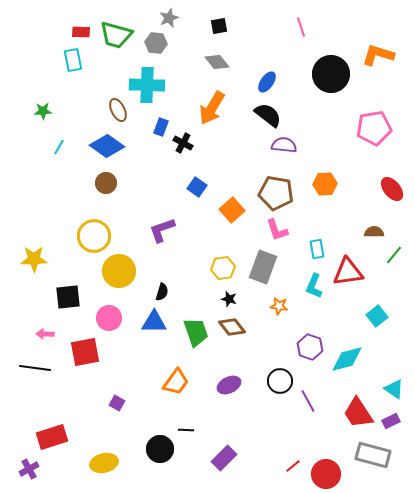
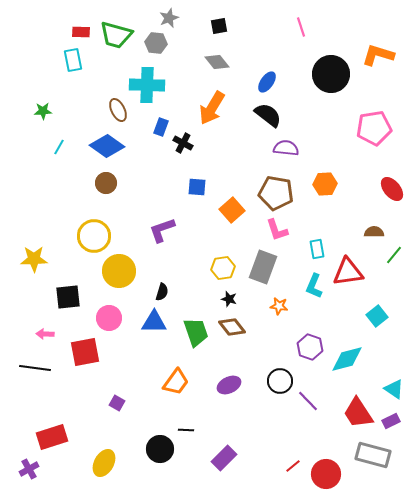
purple semicircle at (284, 145): moved 2 px right, 3 px down
blue square at (197, 187): rotated 30 degrees counterclockwise
purple line at (308, 401): rotated 15 degrees counterclockwise
yellow ellipse at (104, 463): rotated 48 degrees counterclockwise
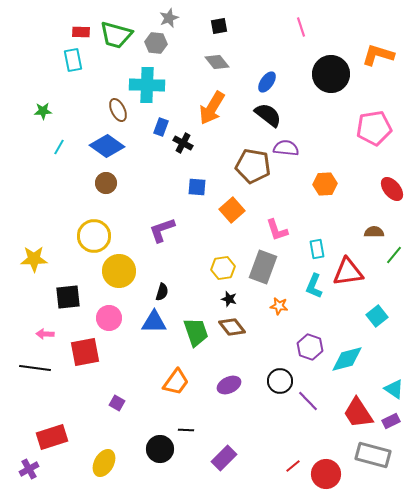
brown pentagon at (276, 193): moved 23 px left, 27 px up
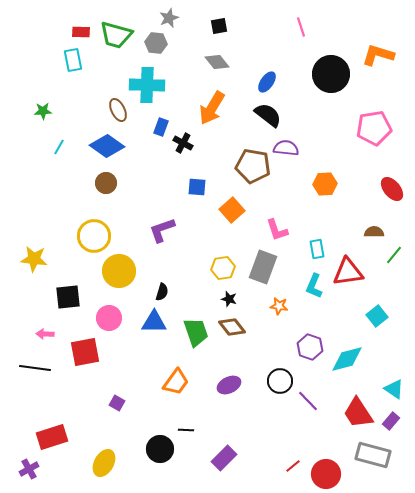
yellow star at (34, 259): rotated 8 degrees clockwise
purple rectangle at (391, 421): rotated 24 degrees counterclockwise
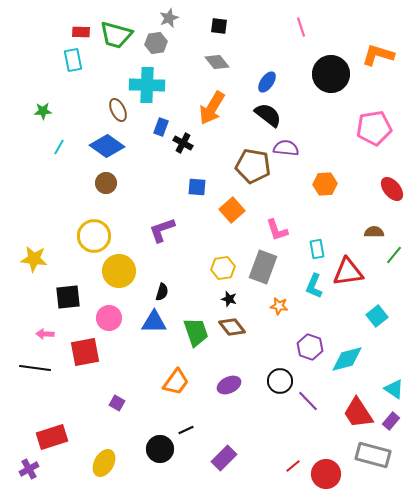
black square at (219, 26): rotated 18 degrees clockwise
gray hexagon at (156, 43): rotated 15 degrees counterclockwise
black line at (186, 430): rotated 28 degrees counterclockwise
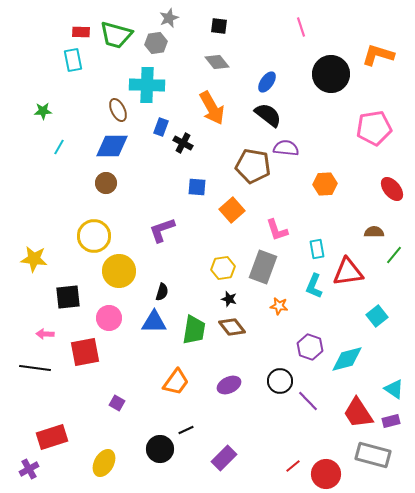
orange arrow at (212, 108): rotated 60 degrees counterclockwise
blue diamond at (107, 146): moved 5 px right; rotated 36 degrees counterclockwise
green trapezoid at (196, 332): moved 2 px left, 2 px up; rotated 28 degrees clockwise
purple rectangle at (391, 421): rotated 36 degrees clockwise
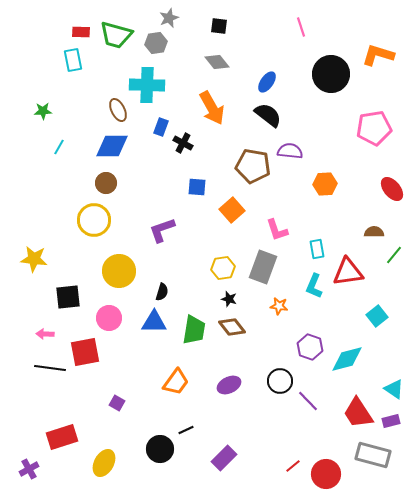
purple semicircle at (286, 148): moved 4 px right, 3 px down
yellow circle at (94, 236): moved 16 px up
black line at (35, 368): moved 15 px right
red rectangle at (52, 437): moved 10 px right
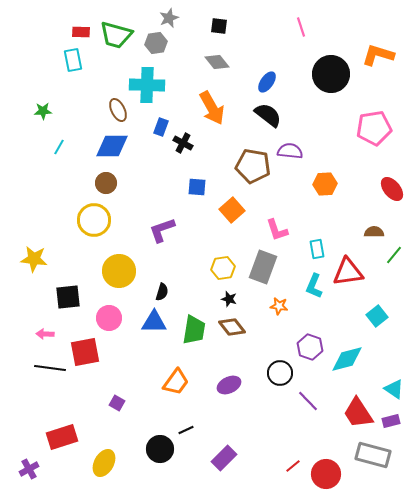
black circle at (280, 381): moved 8 px up
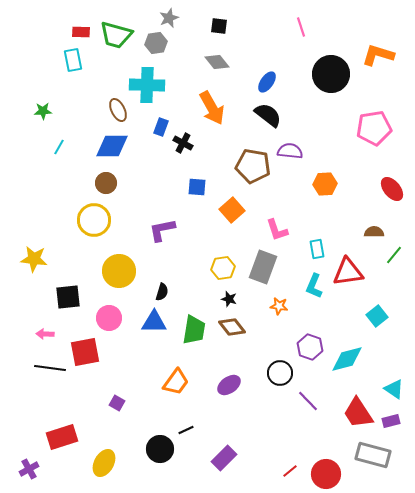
purple L-shape at (162, 230): rotated 8 degrees clockwise
purple ellipse at (229, 385): rotated 10 degrees counterclockwise
red line at (293, 466): moved 3 px left, 5 px down
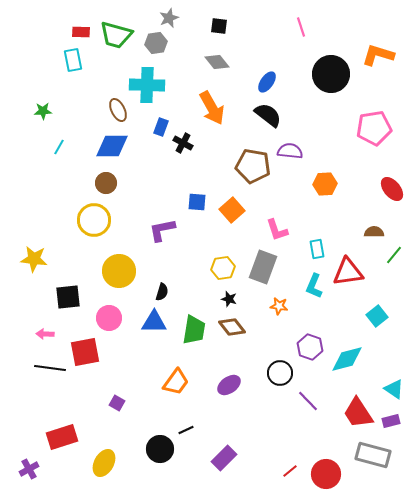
blue square at (197, 187): moved 15 px down
